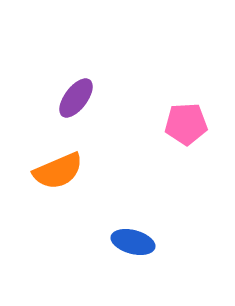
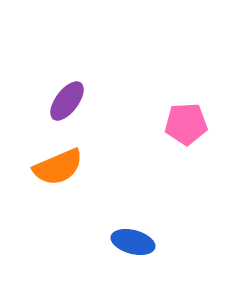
purple ellipse: moved 9 px left, 3 px down
orange semicircle: moved 4 px up
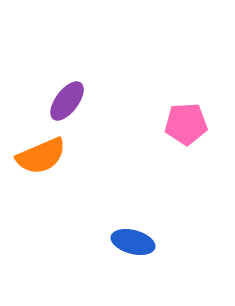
orange semicircle: moved 17 px left, 11 px up
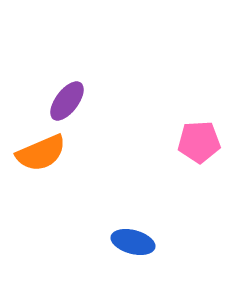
pink pentagon: moved 13 px right, 18 px down
orange semicircle: moved 3 px up
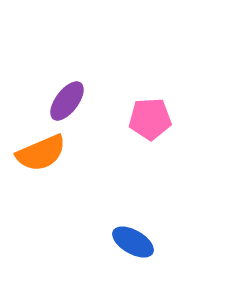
pink pentagon: moved 49 px left, 23 px up
blue ellipse: rotated 15 degrees clockwise
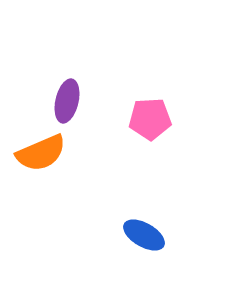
purple ellipse: rotated 24 degrees counterclockwise
blue ellipse: moved 11 px right, 7 px up
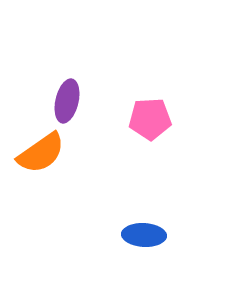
orange semicircle: rotated 12 degrees counterclockwise
blue ellipse: rotated 27 degrees counterclockwise
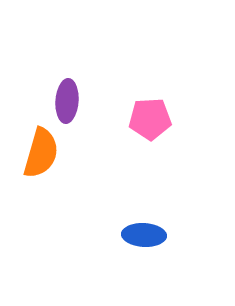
purple ellipse: rotated 9 degrees counterclockwise
orange semicircle: rotated 39 degrees counterclockwise
